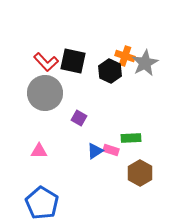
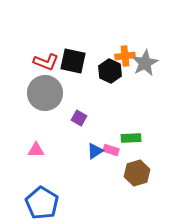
orange cross: rotated 24 degrees counterclockwise
red L-shape: rotated 25 degrees counterclockwise
pink triangle: moved 3 px left, 1 px up
brown hexagon: moved 3 px left; rotated 15 degrees clockwise
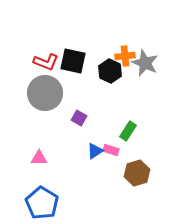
gray star: rotated 20 degrees counterclockwise
green rectangle: moved 3 px left, 7 px up; rotated 54 degrees counterclockwise
pink triangle: moved 3 px right, 8 px down
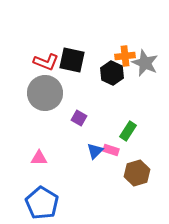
black square: moved 1 px left, 1 px up
black hexagon: moved 2 px right, 2 px down
blue triangle: rotated 12 degrees counterclockwise
